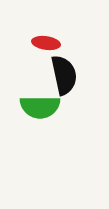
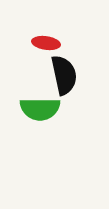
green semicircle: moved 2 px down
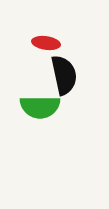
green semicircle: moved 2 px up
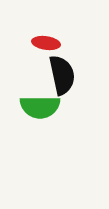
black semicircle: moved 2 px left
